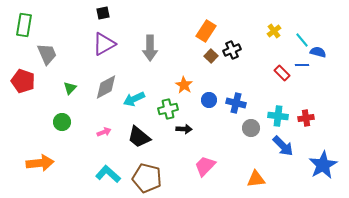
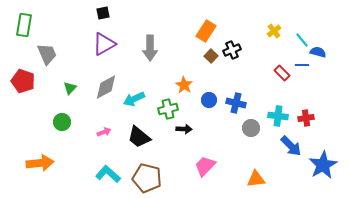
blue arrow: moved 8 px right
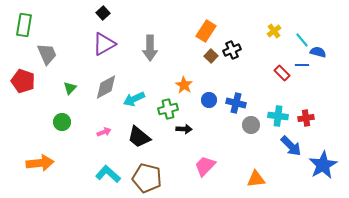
black square: rotated 32 degrees counterclockwise
gray circle: moved 3 px up
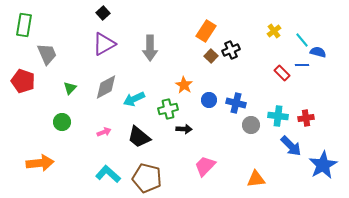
black cross: moved 1 px left
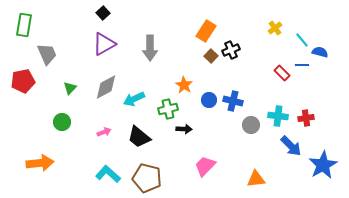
yellow cross: moved 1 px right, 3 px up
blue semicircle: moved 2 px right
red pentagon: rotated 30 degrees counterclockwise
blue cross: moved 3 px left, 2 px up
